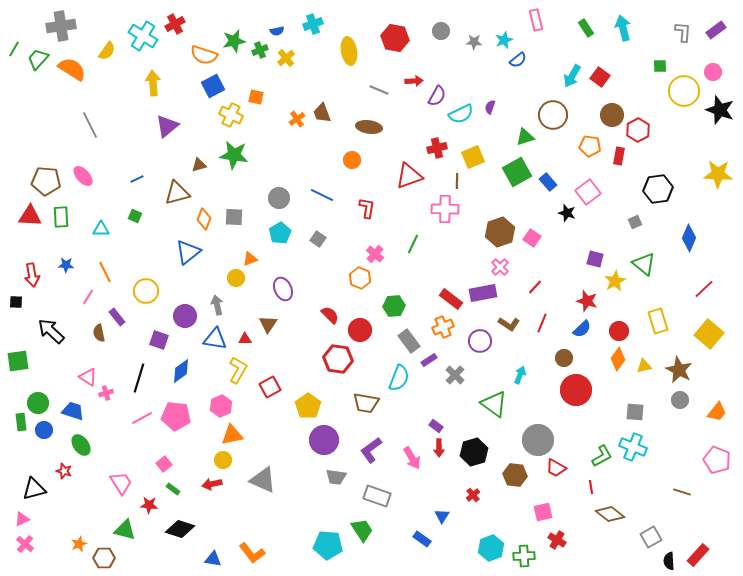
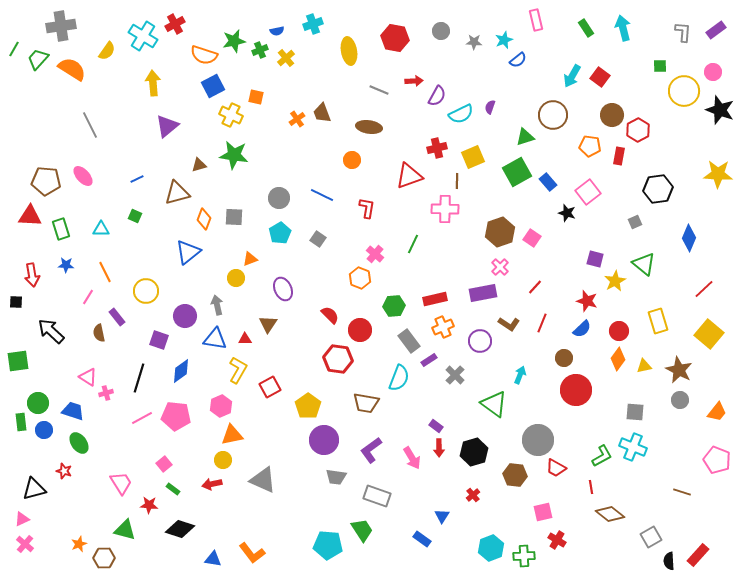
green rectangle at (61, 217): moved 12 px down; rotated 15 degrees counterclockwise
red rectangle at (451, 299): moved 16 px left; rotated 50 degrees counterclockwise
green ellipse at (81, 445): moved 2 px left, 2 px up
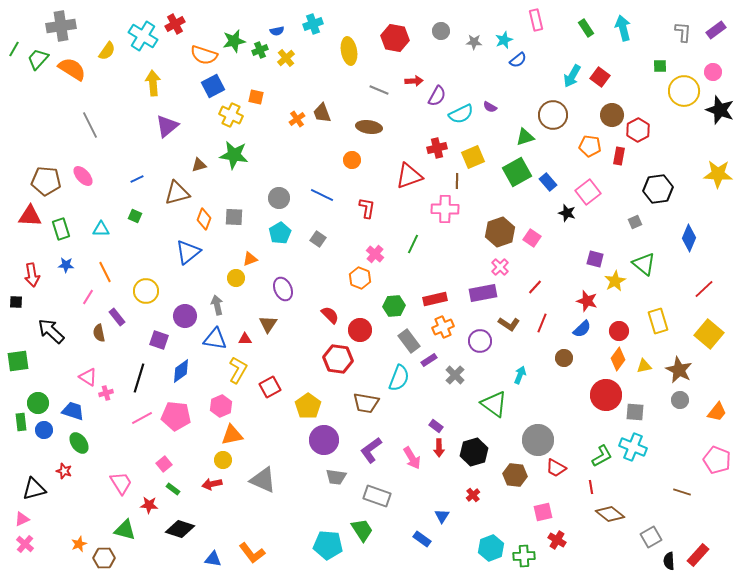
purple semicircle at (490, 107): rotated 80 degrees counterclockwise
red circle at (576, 390): moved 30 px right, 5 px down
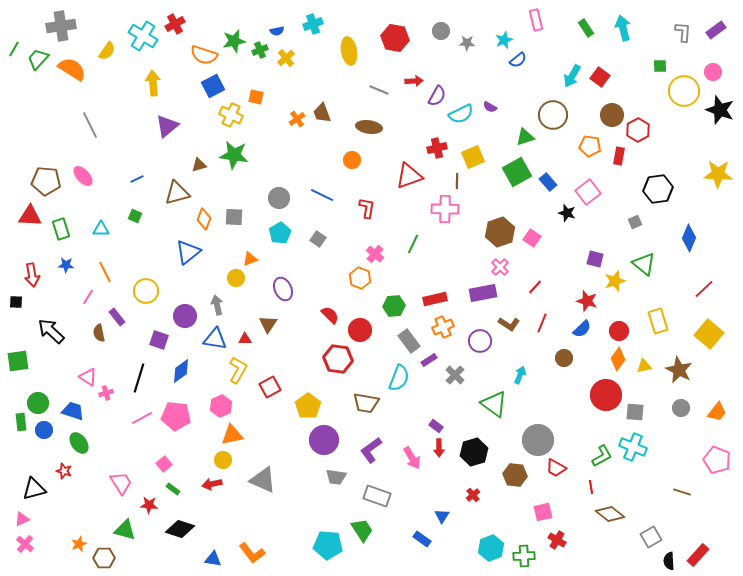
gray star at (474, 42): moved 7 px left, 1 px down
yellow star at (615, 281): rotated 10 degrees clockwise
gray circle at (680, 400): moved 1 px right, 8 px down
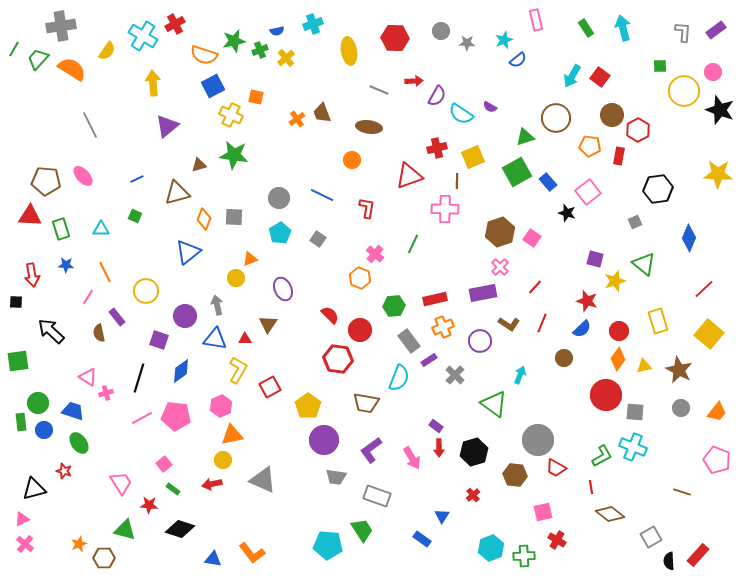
red hexagon at (395, 38): rotated 8 degrees counterclockwise
cyan semicircle at (461, 114): rotated 60 degrees clockwise
brown circle at (553, 115): moved 3 px right, 3 px down
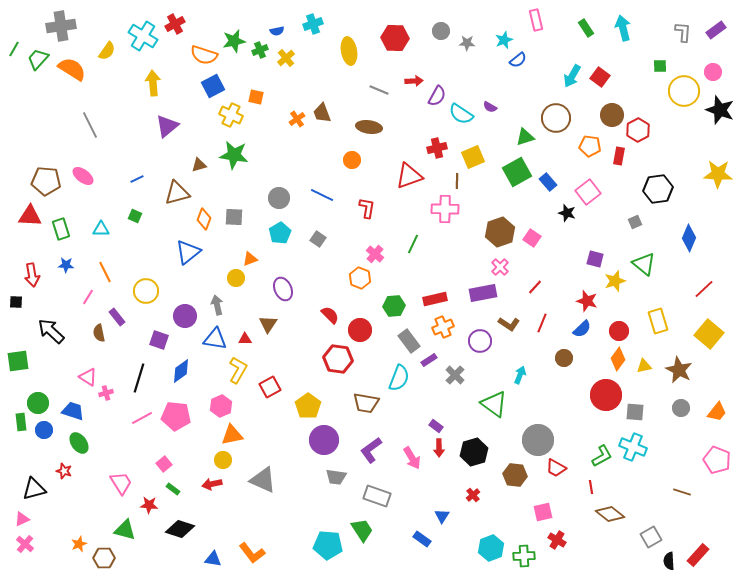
pink ellipse at (83, 176): rotated 10 degrees counterclockwise
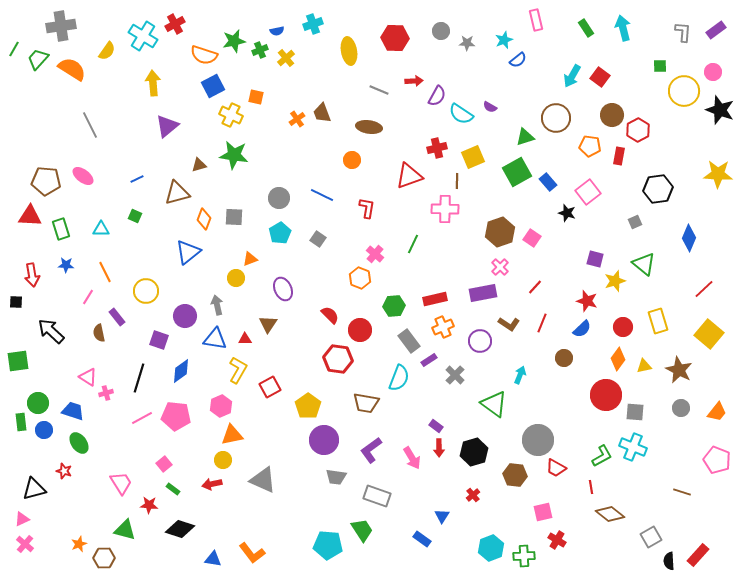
red circle at (619, 331): moved 4 px right, 4 px up
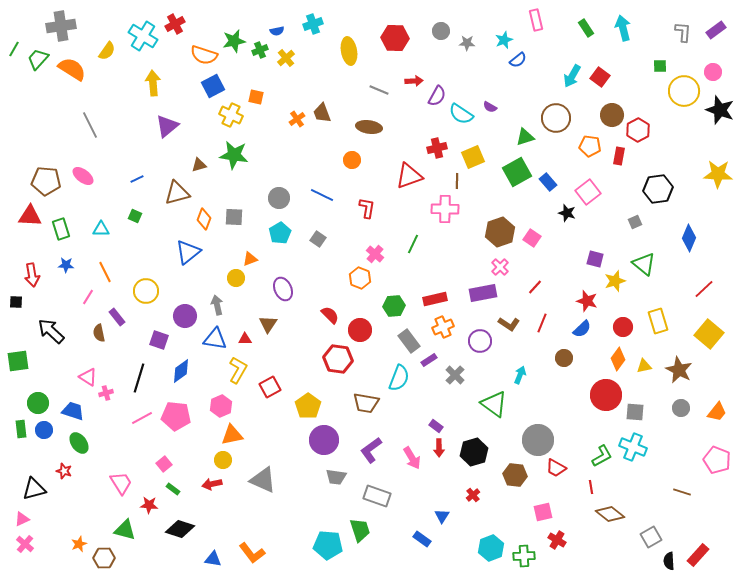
green rectangle at (21, 422): moved 7 px down
green trapezoid at (362, 530): moved 2 px left; rotated 15 degrees clockwise
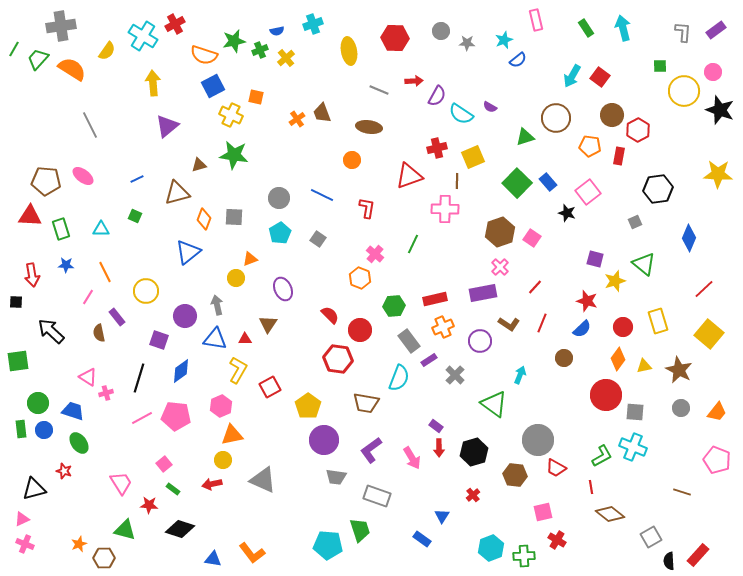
green square at (517, 172): moved 11 px down; rotated 16 degrees counterclockwise
pink cross at (25, 544): rotated 18 degrees counterclockwise
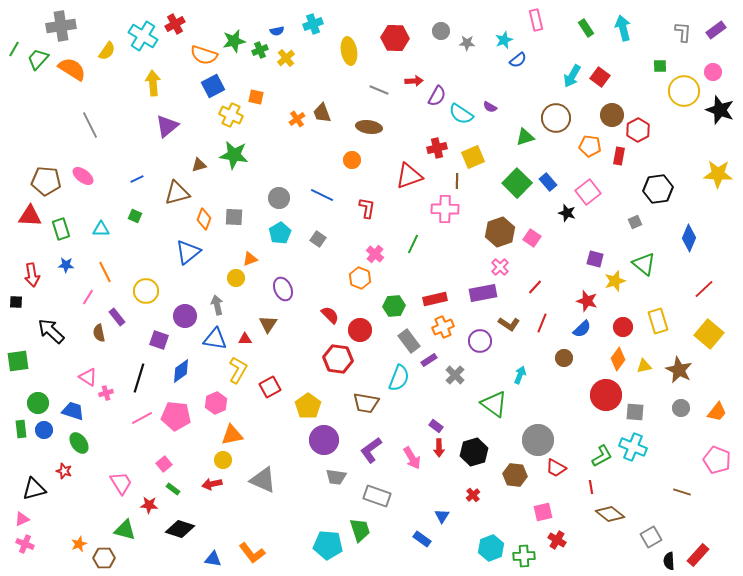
pink hexagon at (221, 406): moved 5 px left, 3 px up
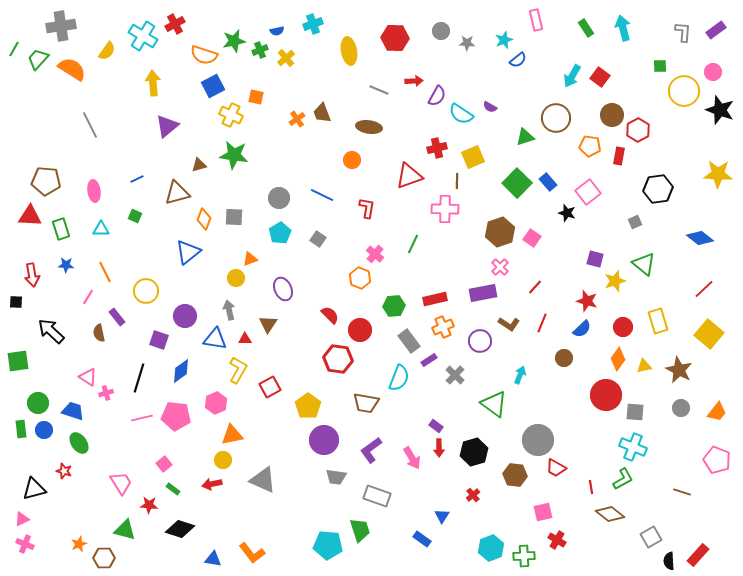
pink ellipse at (83, 176): moved 11 px right, 15 px down; rotated 45 degrees clockwise
blue diamond at (689, 238): moved 11 px right; rotated 76 degrees counterclockwise
gray arrow at (217, 305): moved 12 px right, 5 px down
pink line at (142, 418): rotated 15 degrees clockwise
green L-shape at (602, 456): moved 21 px right, 23 px down
